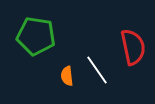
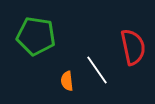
orange semicircle: moved 5 px down
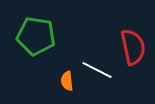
white line: rotated 28 degrees counterclockwise
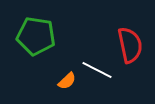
red semicircle: moved 3 px left, 2 px up
orange semicircle: rotated 126 degrees counterclockwise
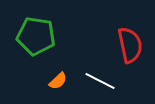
white line: moved 3 px right, 11 px down
orange semicircle: moved 9 px left
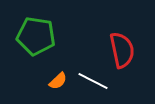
red semicircle: moved 8 px left, 5 px down
white line: moved 7 px left
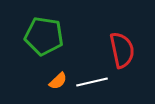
green pentagon: moved 8 px right
white line: moved 1 px left, 1 px down; rotated 40 degrees counterclockwise
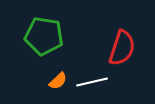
red semicircle: moved 2 px up; rotated 30 degrees clockwise
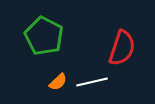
green pentagon: rotated 18 degrees clockwise
orange semicircle: moved 1 px down
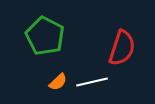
green pentagon: moved 1 px right
